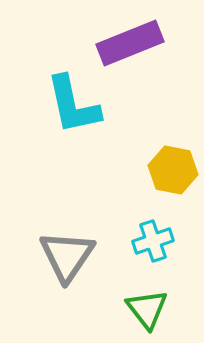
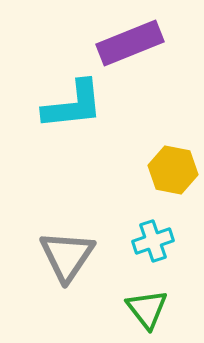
cyan L-shape: rotated 84 degrees counterclockwise
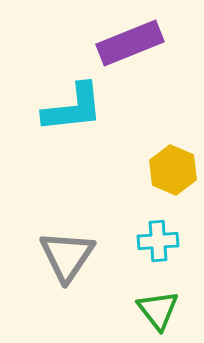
cyan L-shape: moved 3 px down
yellow hexagon: rotated 12 degrees clockwise
cyan cross: moved 5 px right; rotated 15 degrees clockwise
green triangle: moved 11 px right, 1 px down
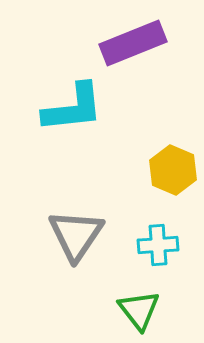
purple rectangle: moved 3 px right
cyan cross: moved 4 px down
gray triangle: moved 9 px right, 21 px up
green triangle: moved 19 px left
